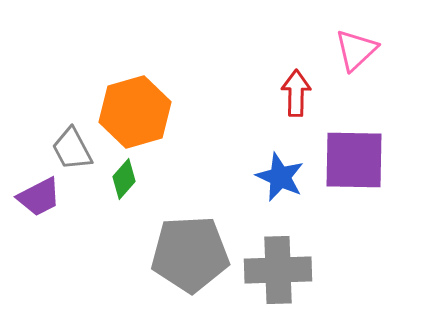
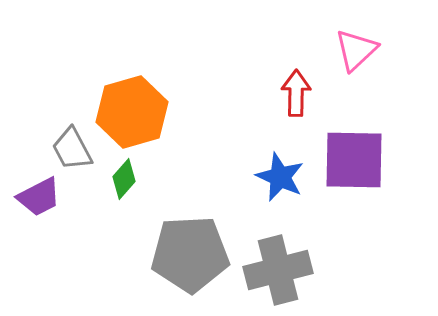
orange hexagon: moved 3 px left
gray cross: rotated 12 degrees counterclockwise
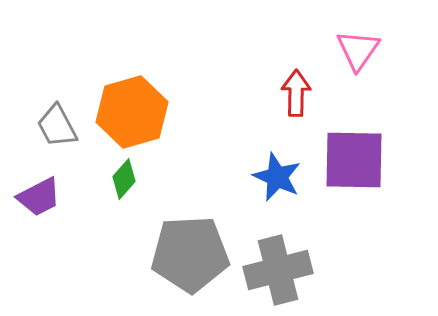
pink triangle: moved 2 px right; rotated 12 degrees counterclockwise
gray trapezoid: moved 15 px left, 23 px up
blue star: moved 3 px left
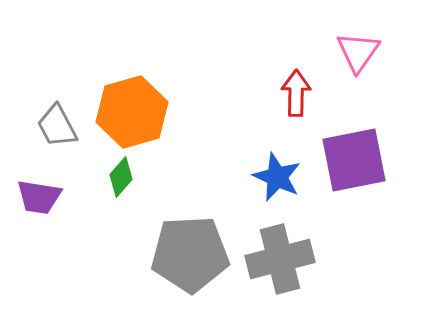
pink triangle: moved 2 px down
purple square: rotated 12 degrees counterclockwise
green diamond: moved 3 px left, 2 px up
purple trapezoid: rotated 36 degrees clockwise
gray cross: moved 2 px right, 11 px up
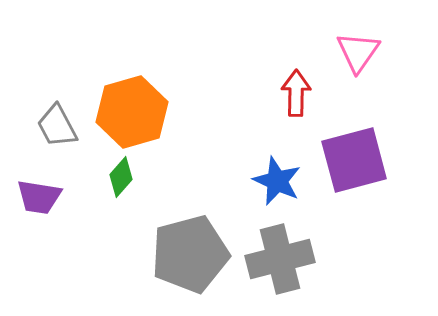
purple square: rotated 4 degrees counterclockwise
blue star: moved 4 px down
gray pentagon: rotated 12 degrees counterclockwise
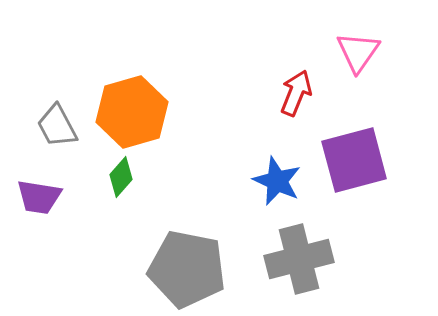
red arrow: rotated 21 degrees clockwise
gray pentagon: moved 3 px left, 15 px down; rotated 26 degrees clockwise
gray cross: moved 19 px right
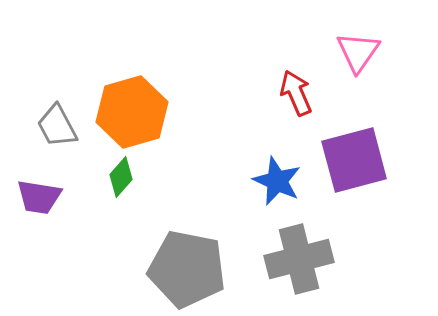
red arrow: rotated 45 degrees counterclockwise
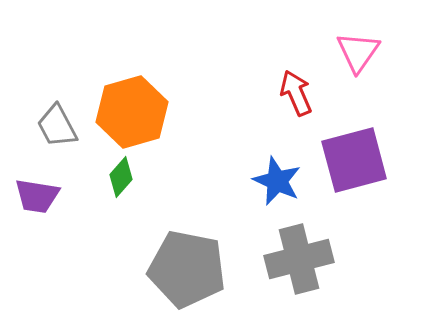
purple trapezoid: moved 2 px left, 1 px up
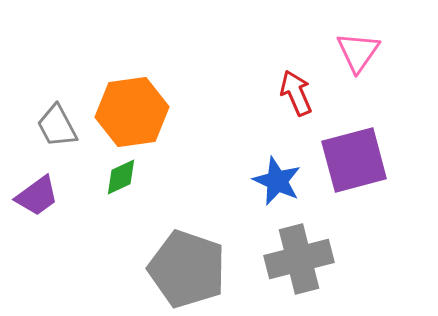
orange hexagon: rotated 8 degrees clockwise
green diamond: rotated 24 degrees clockwise
purple trapezoid: rotated 45 degrees counterclockwise
gray pentagon: rotated 8 degrees clockwise
